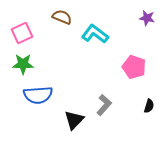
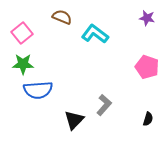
pink square: rotated 15 degrees counterclockwise
pink pentagon: moved 13 px right
blue semicircle: moved 5 px up
black semicircle: moved 1 px left, 13 px down
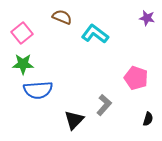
pink pentagon: moved 11 px left, 11 px down
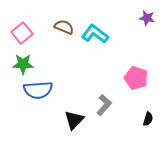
brown semicircle: moved 2 px right, 10 px down
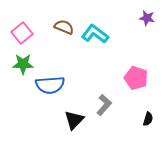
blue semicircle: moved 12 px right, 5 px up
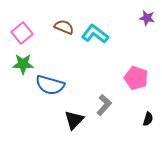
blue semicircle: rotated 20 degrees clockwise
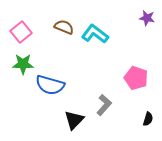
pink square: moved 1 px left, 1 px up
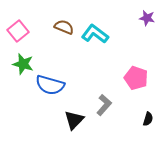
pink square: moved 3 px left, 1 px up
green star: rotated 15 degrees clockwise
